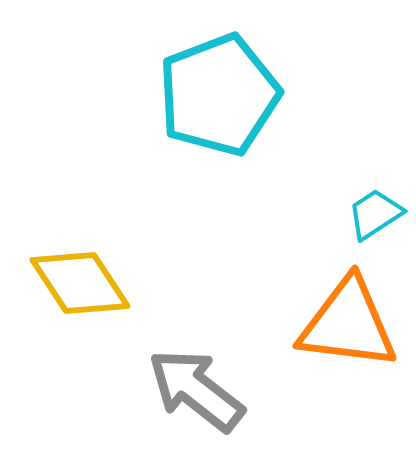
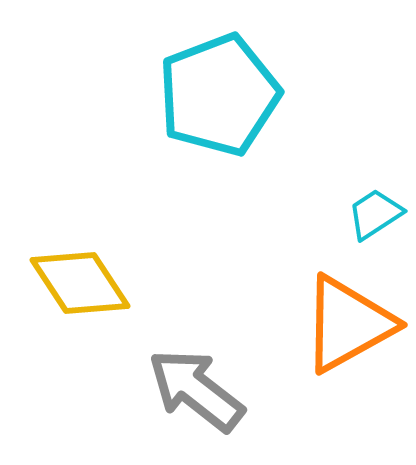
orange triangle: rotated 36 degrees counterclockwise
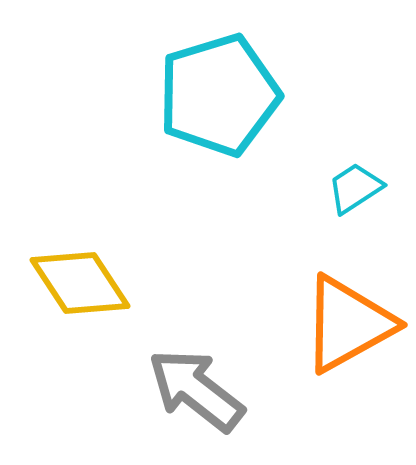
cyan pentagon: rotated 4 degrees clockwise
cyan trapezoid: moved 20 px left, 26 px up
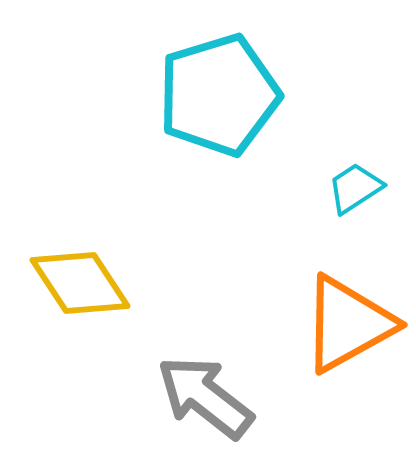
gray arrow: moved 9 px right, 7 px down
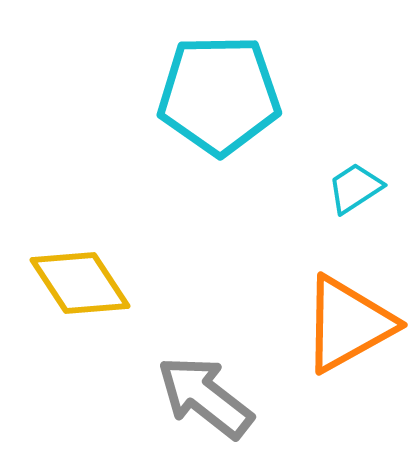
cyan pentagon: rotated 16 degrees clockwise
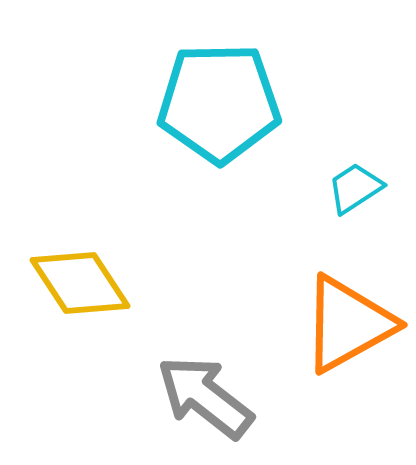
cyan pentagon: moved 8 px down
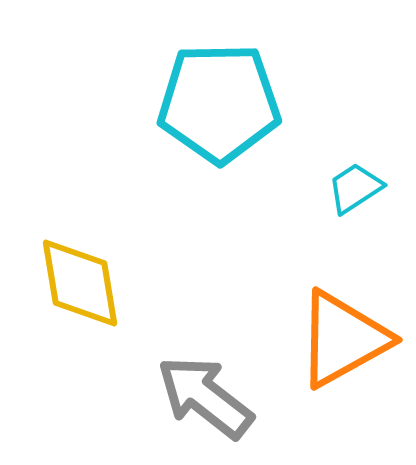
yellow diamond: rotated 24 degrees clockwise
orange triangle: moved 5 px left, 15 px down
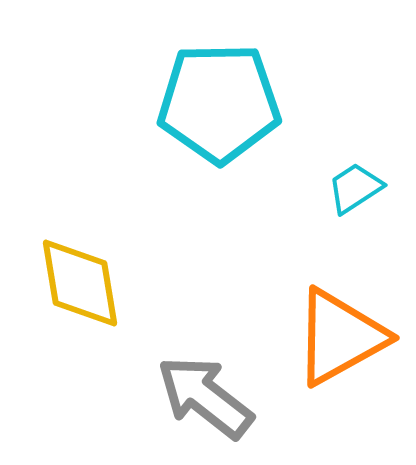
orange triangle: moved 3 px left, 2 px up
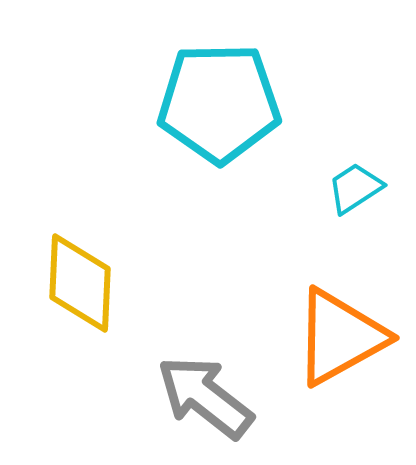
yellow diamond: rotated 12 degrees clockwise
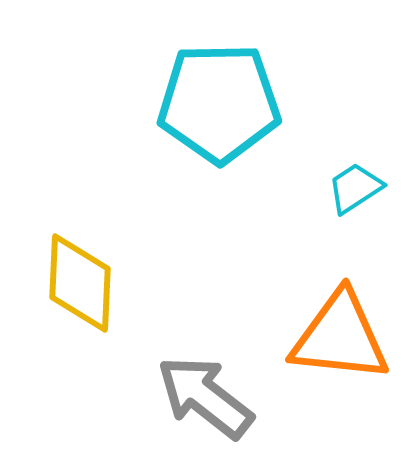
orange triangle: rotated 35 degrees clockwise
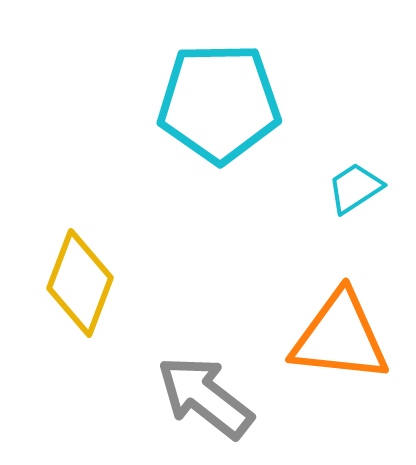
yellow diamond: rotated 18 degrees clockwise
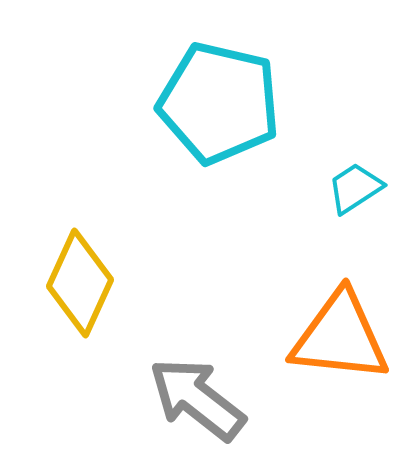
cyan pentagon: rotated 14 degrees clockwise
yellow diamond: rotated 4 degrees clockwise
gray arrow: moved 8 px left, 2 px down
